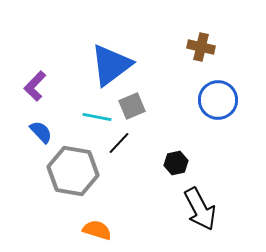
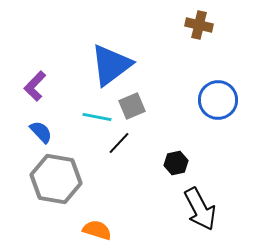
brown cross: moved 2 px left, 22 px up
gray hexagon: moved 17 px left, 8 px down
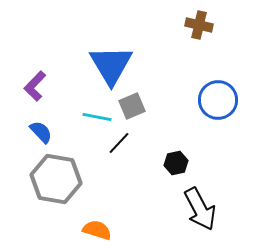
blue triangle: rotated 24 degrees counterclockwise
